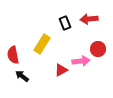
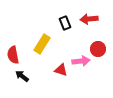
red triangle: rotated 48 degrees clockwise
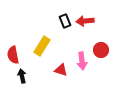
red arrow: moved 4 px left, 2 px down
black rectangle: moved 2 px up
yellow rectangle: moved 2 px down
red circle: moved 3 px right, 1 px down
pink arrow: moved 1 px right; rotated 90 degrees clockwise
black arrow: rotated 40 degrees clockwise
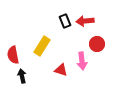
red circle: moved 4 px left, 6 px up
